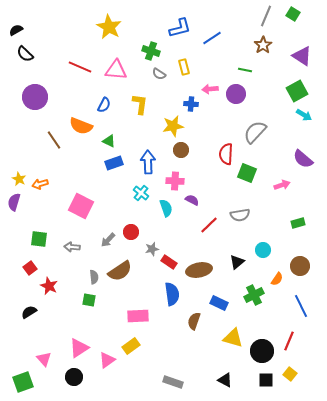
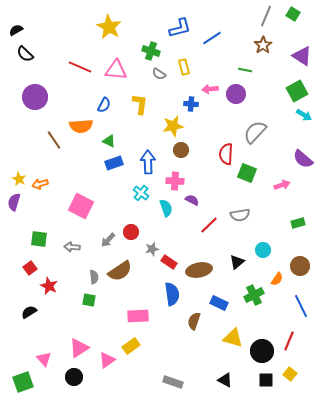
orange semicircle at (81, 126): rotated 25 degrees counterclockwise
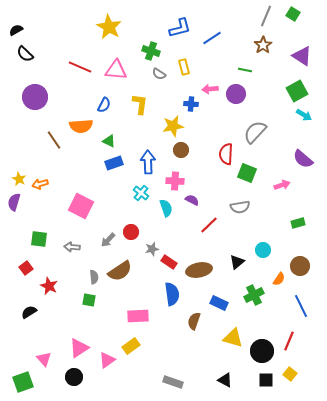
gray semicircle at (240, 215): moved 8 px up
red square at (30, 268): moved 4 px left
orange semicircle at (277, 279): moved 2 px right
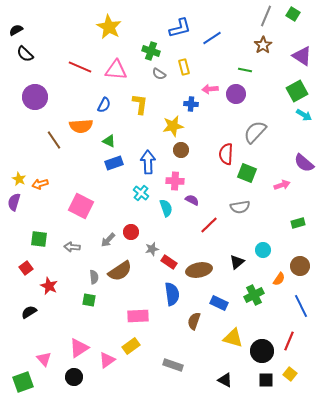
purple semicircle at (303, 159): moved 1 px right, 4 px down
gray rectangle at (173, 382): moved 17 px up
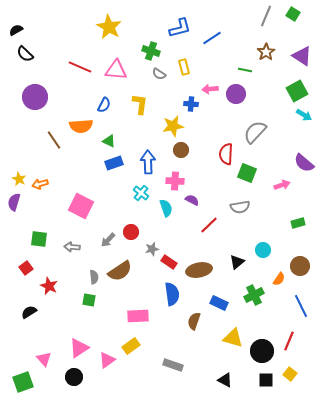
brown star at (263, 45): moved 3 px right, 7 px down
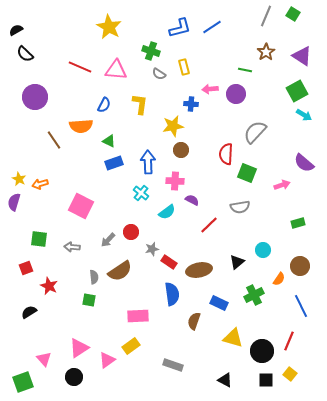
blue line at (212, 38): moved 11 px up
cyan semicircle at (166, 208): moved 1 px right, 4 px down; rotated 72 degrees clockwise
red square at (26, 268): rotated 16 degrees clockwise
